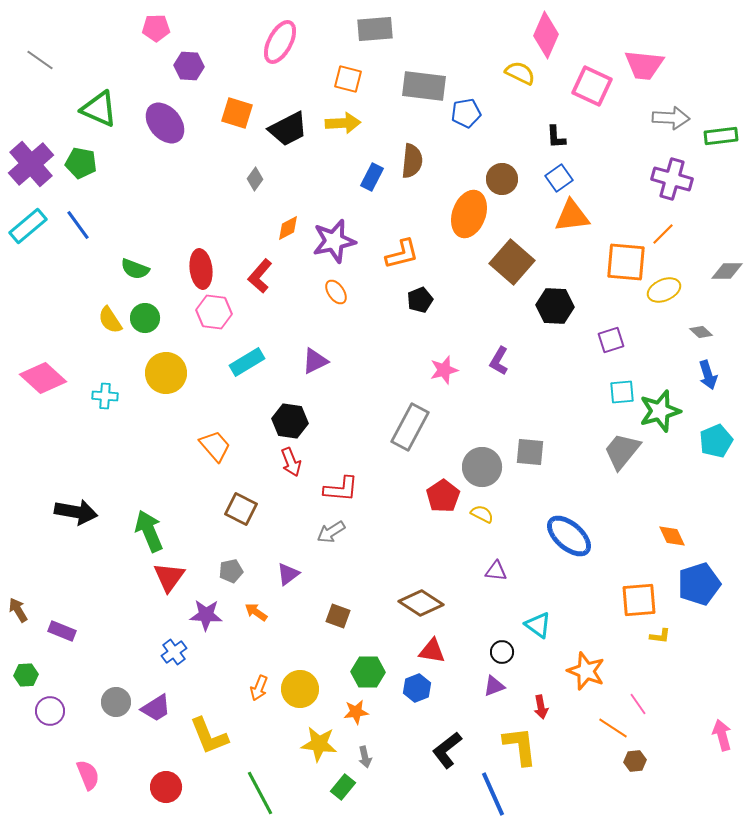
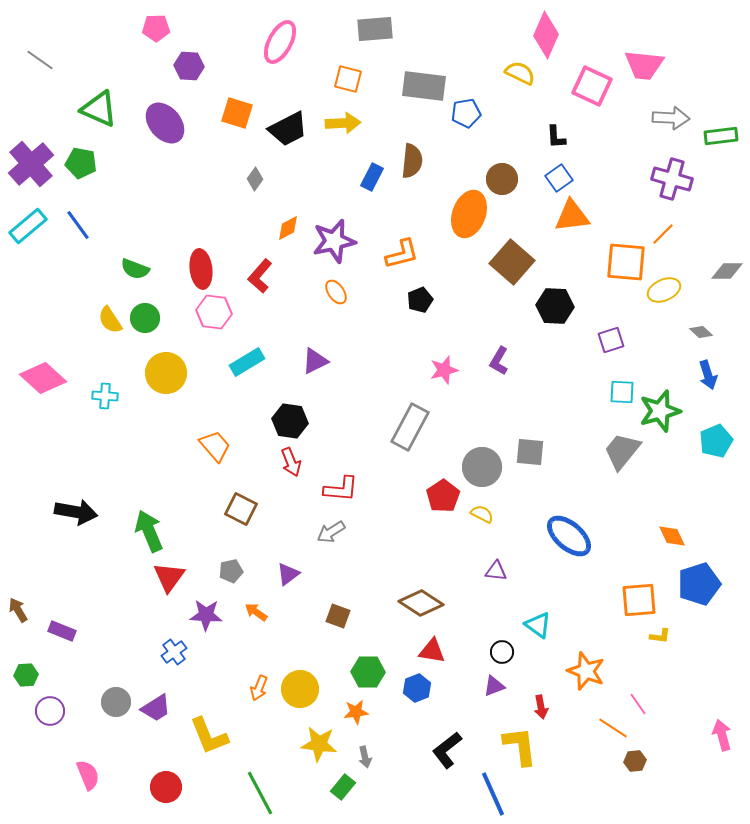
cyan square at (622, 392): rotated 8 degrees clockwise
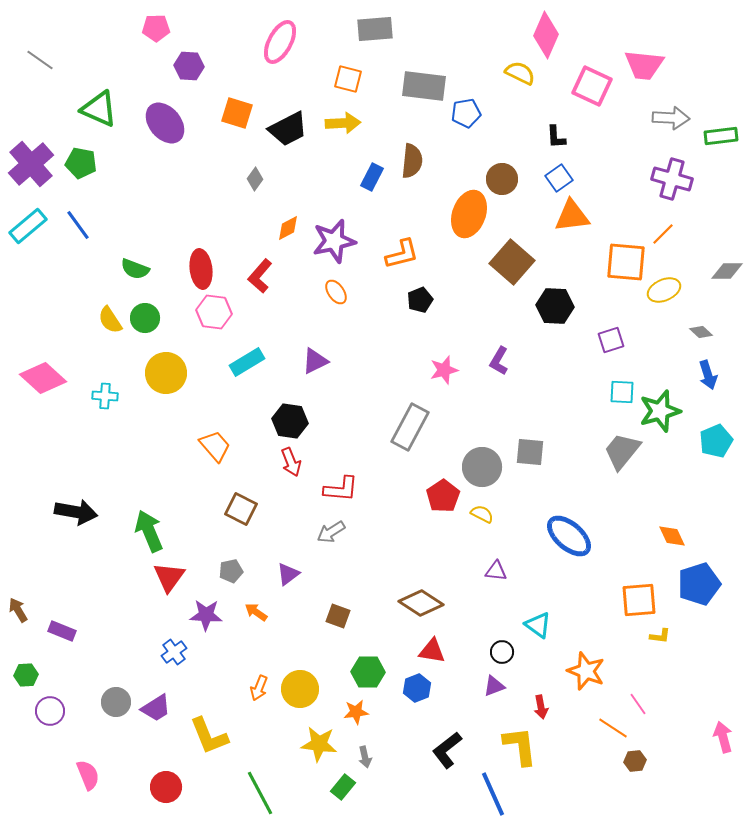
pink arrow at (722, 735): moved 1 px right, 2 px down
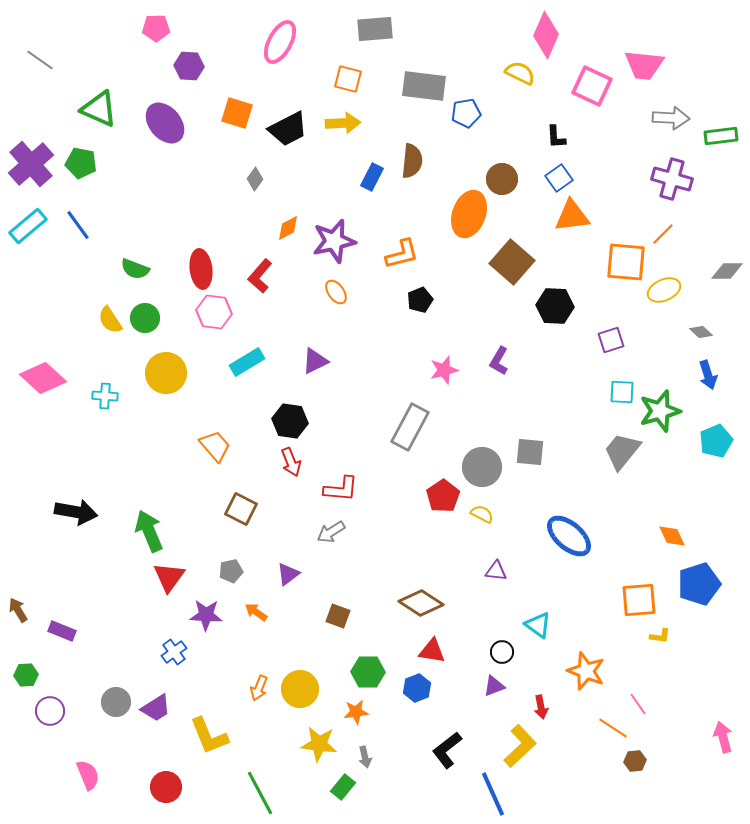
yellow L-shape at (520, 746): rotated 54 degrees clockwise
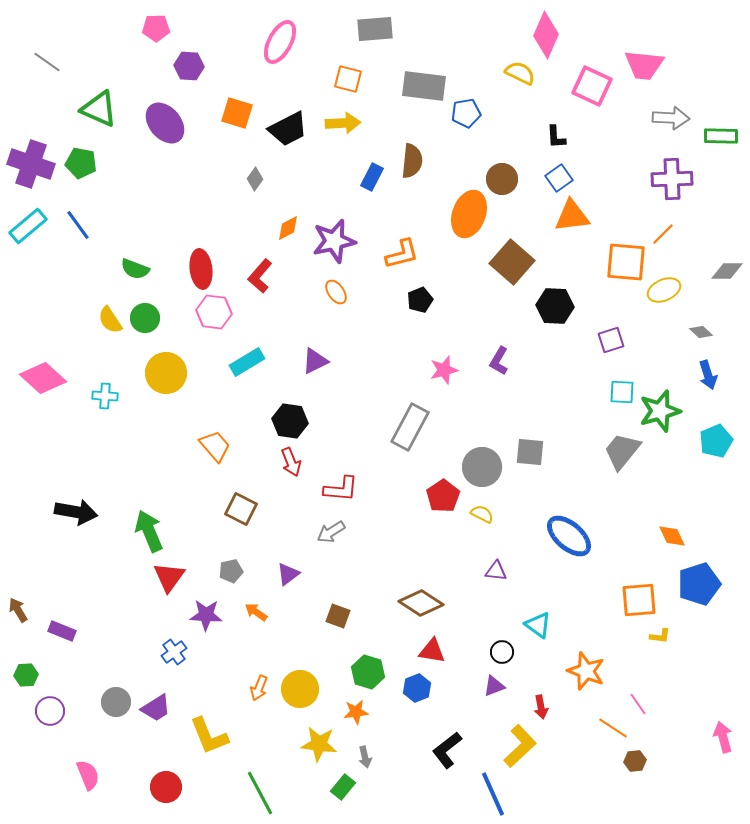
gray line at (40, 60): moved 7 px right, 2 px down
green rectangle at (721, 136): rotated 8 degrees clockwise
purple cross at (31, 164): rotated 30 degrees counterclockwise
purple cross at (672, 179): rotated 18 degrees counterclockwise
green hexagon at (368, 672): rotated 16 degrees clockwise
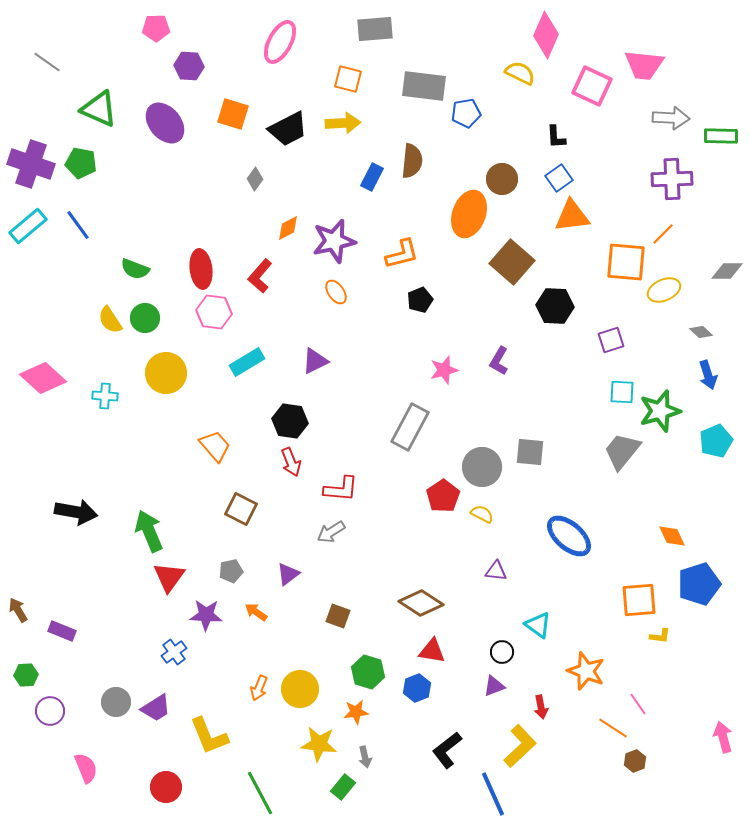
orange square at (237, 113): moved 4 px left, 1 px down
brown hexagon at (635, 761): rotated 15 degrees counterclockwise
pink semicircle at (88, 775): moved 2 px left, 7 px up
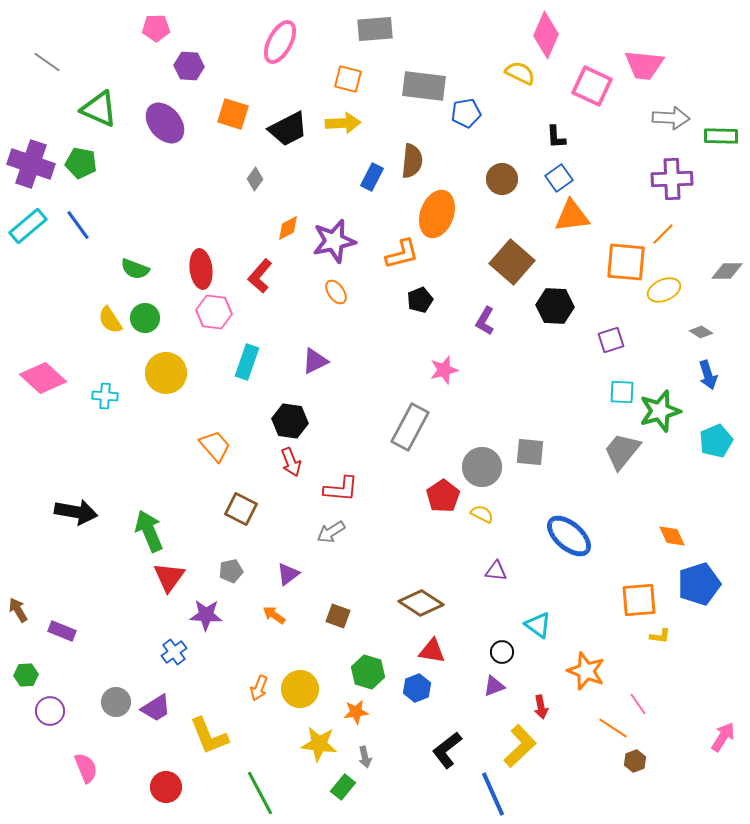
orange ellipse at (469, 214): moved 32 px left
gray diamond at (701, 332): rotated 10 degrees counterclockwise
purple L-shape at (499, 361): moved 14 px left, 40 px up
cyan rectangle at (247, 362): rotated 40 degrees counterclockwise
orange arrow at (256, 612): moved 18 px right, 3 px down
pink arrow at (723, 737): rotated 48 degrees clockwise
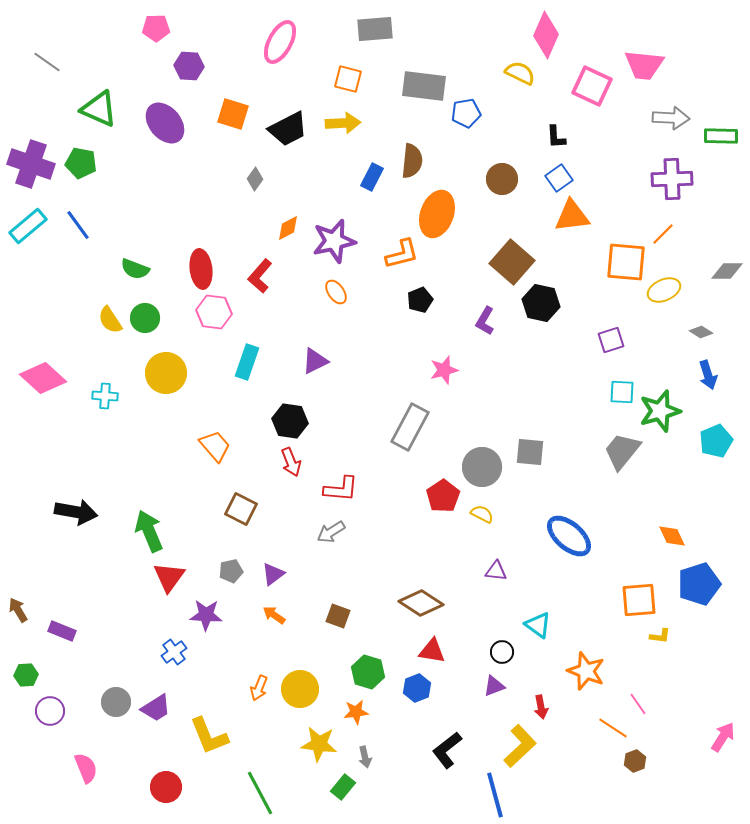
black hexagon at (555, 306): moved 14 px left, 3 px up; rotated 9 degrees clockwise
purple triangle at (288, 574): moved 15 px left
blue line at (493, 794): moved 2 px right, 1 px down; rotated 9 degrees clockwise
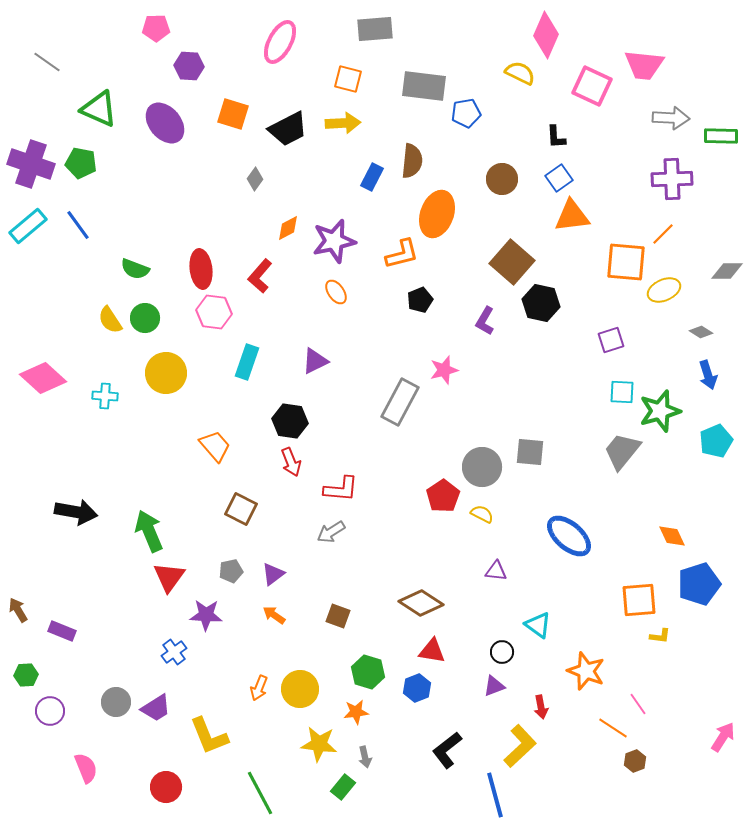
gray rectangle at (410, 427): moved 10 px left, 25 px up
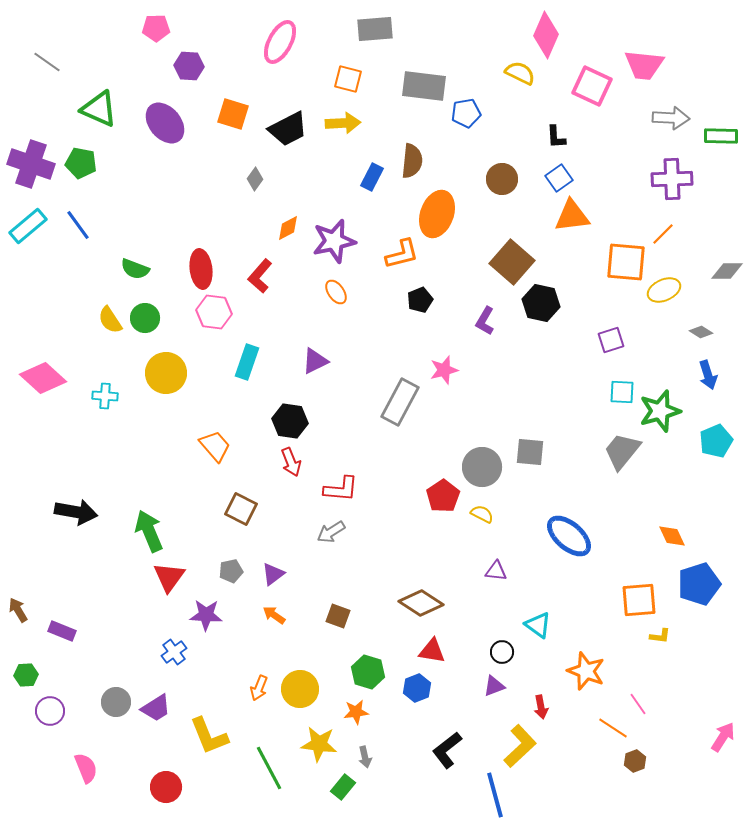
green line at (260, 793): moved 9 px right, 25 px up
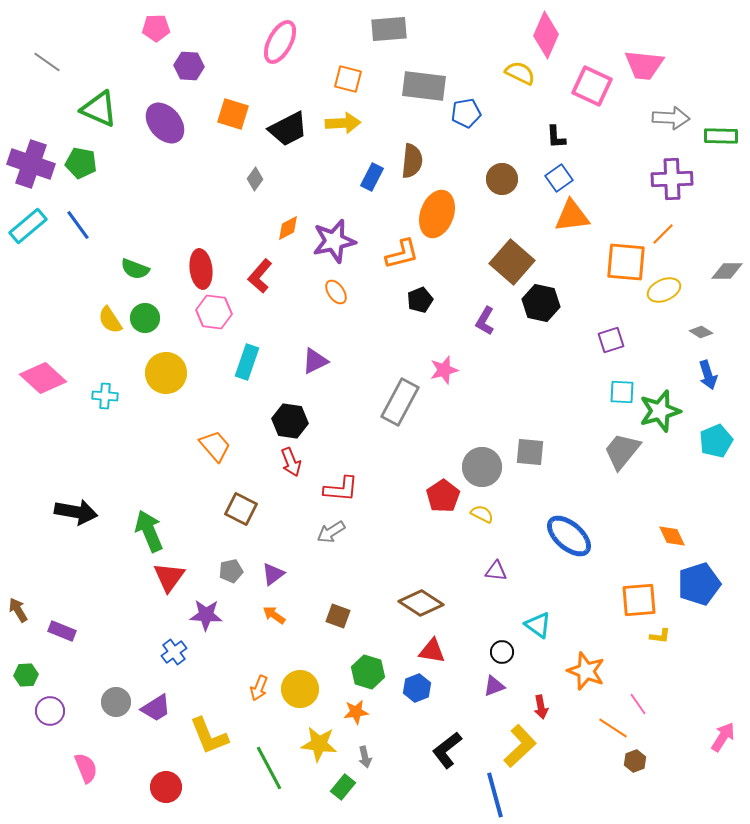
gray rectangle at (375, 29): moved 14 px right
